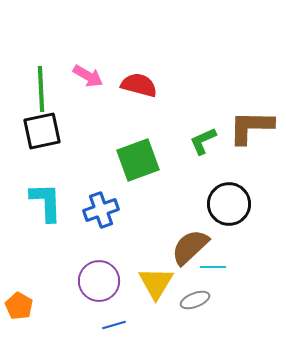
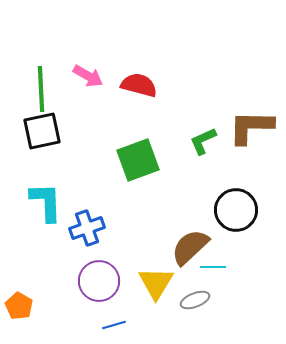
black circle: moved 7 px right, 6 px down
blue cross: moved 14 px left, 18 px down
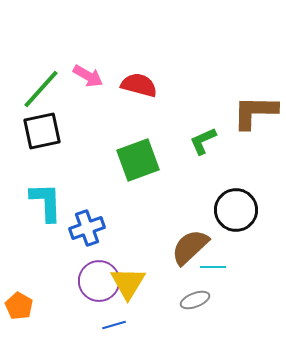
green line: rotated 45 degrees clockwise
brown L-shape: moved 4 px right, 15 px up
yellow triangle: moved 28 px left
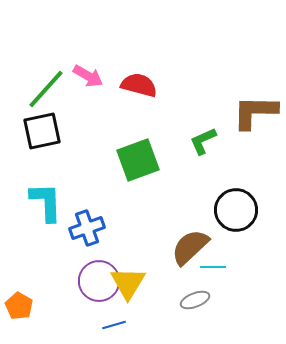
green line: moved 5 px right
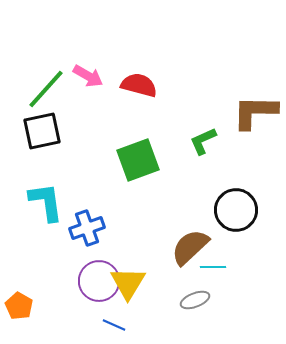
cyan L-shape: rotated 6 degrees counterclockwise
blue line: rotated 40 degrees clockwise
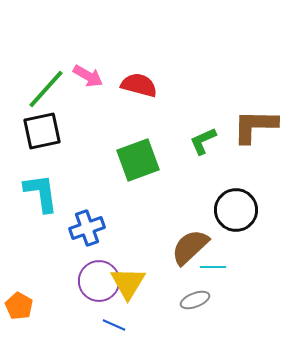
brown L-shape: moved 14 px down
cyan L-shape: moved 5 px left, 9 px up
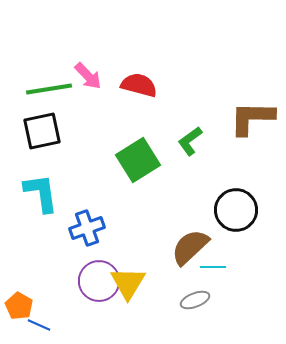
pink arrow: rotated 16 degrees clockwise
green line: moved 3 px right; rotated 39 degrees clockwise
brown L-shape: moved 3 px left, 8 px up
green L-shape: moved 13 px left; rotated 12 degrees counterclockwise
green square: rotated 12 degrees counterclockwise
blue line: moved 75 px left
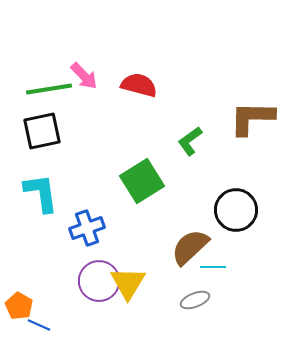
pink arrow: moved 4 px left
green square: moved 4 px right, 21 px down
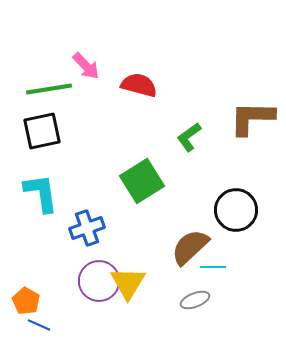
pink arrow: moved 2 px right, 10 px up
green L-shape: moved 1 px left, 4 px up
orange pentagon: moved 7 px right, 5 px up
